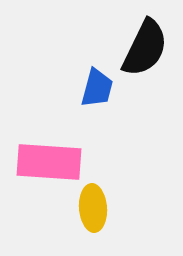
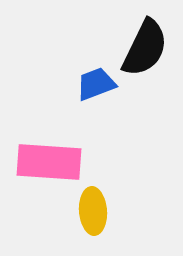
blue trapezoid: moved 1 px left, 4 px up; rotated 126 degrees counterclockwise
yellow ellipse: moved 3 px down
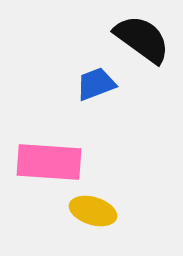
black semicircle: moved 3 px left, 9 px up; rotated 80 degrees counterclockwise
yellow ellipse: rotated 69 degrees counterclockwise
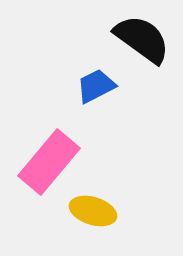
blue trapezoid: moved 2 px down; rotated 6 degrees counterclockwise
pink rectangle: rotated 54 degrees counterclockwise
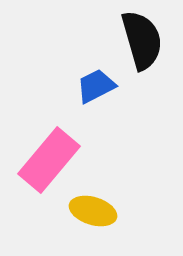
black semicircle: moved 1 px down; rotated 38 degrees clockwise
pink rectangle: moved 2 px up
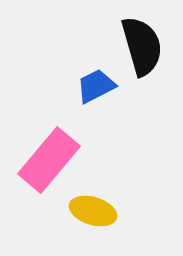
black semicircle: moved 6 px down
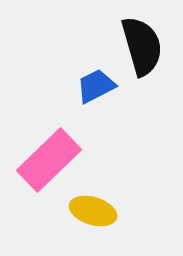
pink rectangle: rotated 6 degrees clockwise
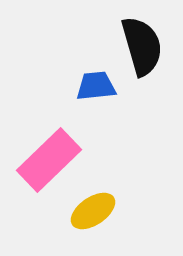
blue trapezoid: rotated 21 degrees clockwise
yellow ellipse: rotated 51 degrees counterclockwise
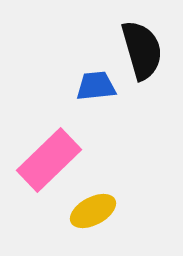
black semicircle: moved 4 px down
yellow ellipse: rotated 6 degrees clockwise
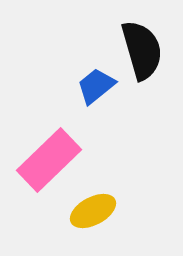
blue trapezoid: rotated 33 degrees counterclockwise
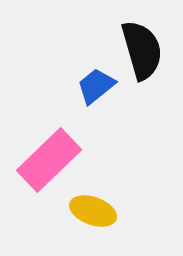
yellow ellipse: rotated 48 degrees clockwise
